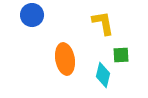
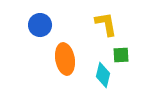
blue circle: moved 8 px right, 10 px down
yellow L-shape: moved 3 px right, 1 px down
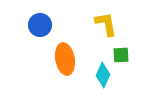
cyan diamond: rotated 10 degrees clockwise
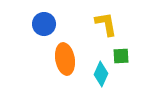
blue circle: moved 4 px right, 1 px up
green square: moved 1 px down
cyan diamond: moved 2 px left, 1 px up
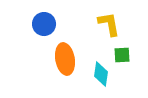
yellow L-shape: moved 3 px right
green square: moved 1 px right, 1 px up
cyan diamond: rotated 15 degrees counterclockwise
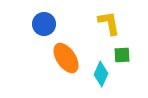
yellow L-shape: moved 1 px up
orange ellipse: moved 1 px right, 1 px up; rotated 24 degrees counterclockwise
cyan diamond: rotated 15 degrees clockwise
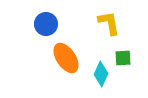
blue circle: moved 2 px right
green square: moved 1 px right, 3 px down
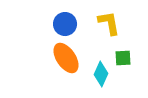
blue circle: moved 19 px right
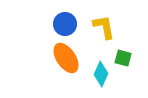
yellow L-shape: moved 5 px left, 4 px down
green square: rotated 18 degrees clockwise
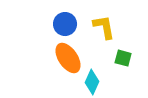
orange ellipse: moved 2 px right
cyan diamond: moved 9 px left, 8 px down
